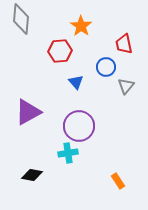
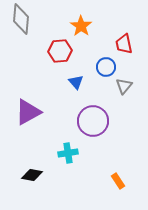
gray triangle: moved 2 px left
purple circle: moved 14 px right, 5 px up
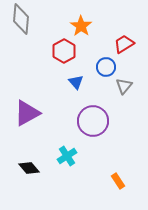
red trapezoid: rotated 70 degrees clockwise
red hexagon: moved 4 px right; rotated 25 degrees counterclockwise
purple triangle: moved 1 px left, 1 px down
cyan cross: moved 1 px left, 3 px down; rotated 24 degrees counterclockwise
black diamond: moved 3 px left, 7 px up; rotated 40 degrees clockwise
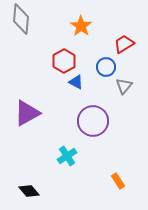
red hexagon: moved 10 px down
blue triangle: rotated 21 degrees counterclockwise
black diamond: moved 23 px down
